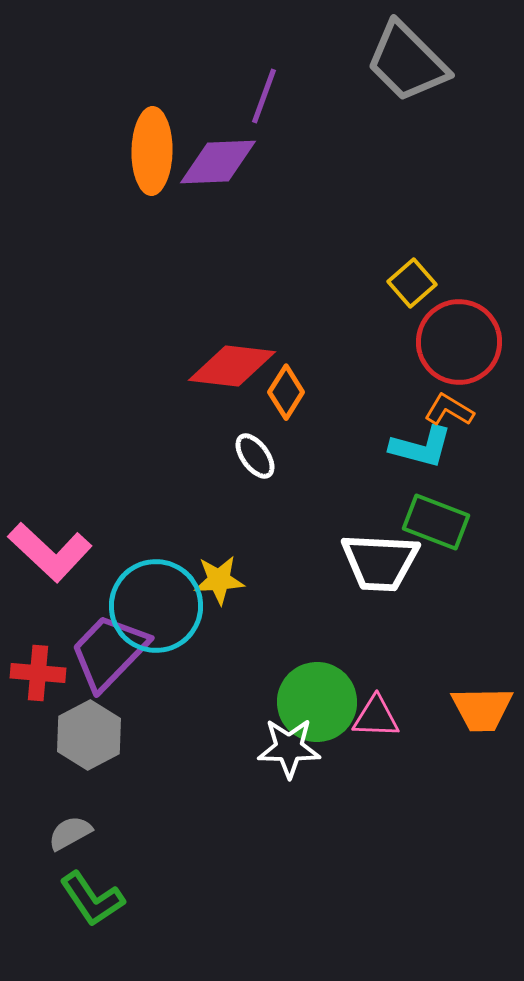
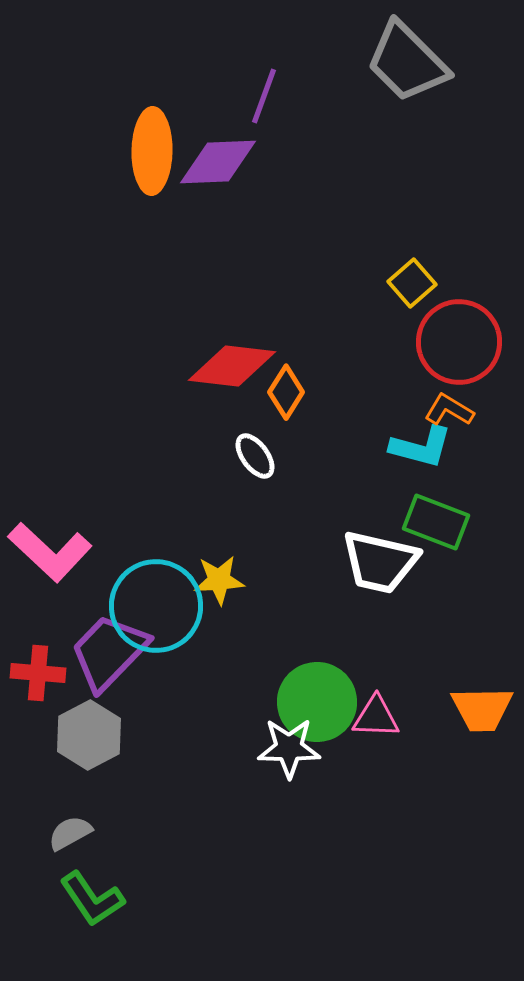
white trapezoid: rotated 10 degrees clockwise
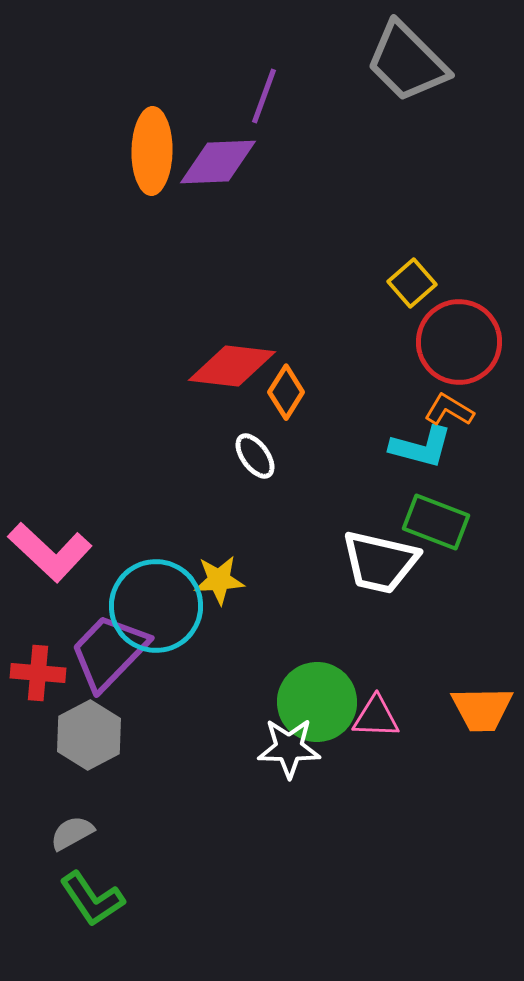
gray semicircle: moved 2 px right
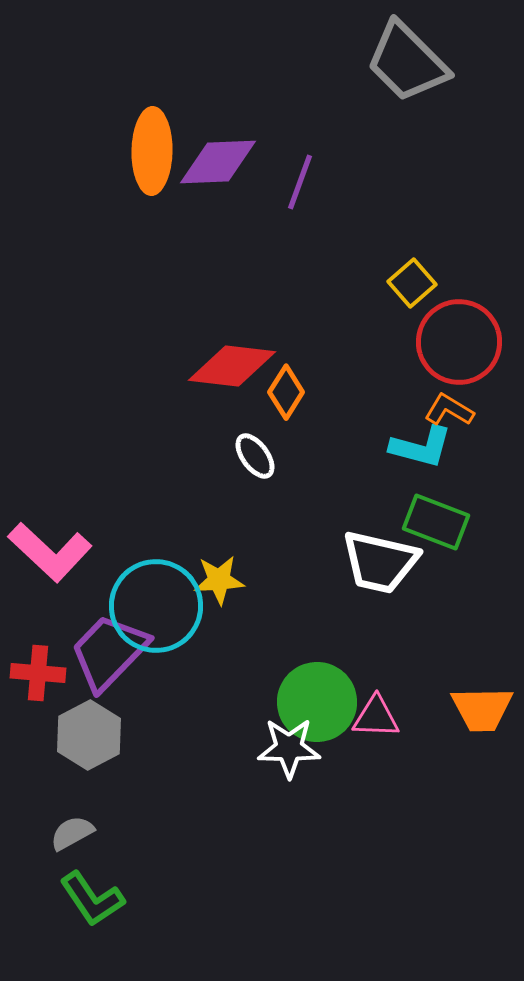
purple line: moved 36 px right, 86 px down
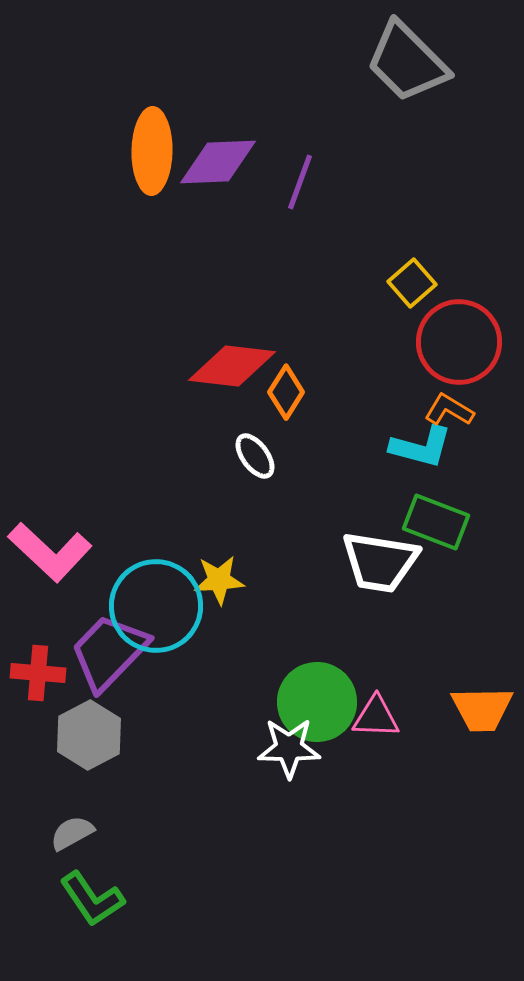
white trapezoid: rotated 4 degrees counterclockwise
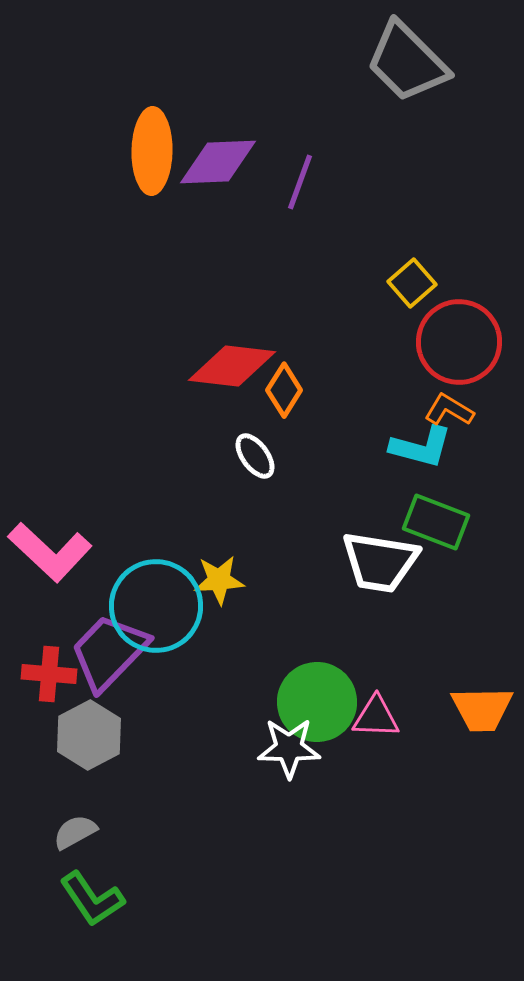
orange diamond: moved 2 px left, 2 px up
red cross: moved 11 px right, 1 px down
gray semicircle: moved 3 px right, 1 px up
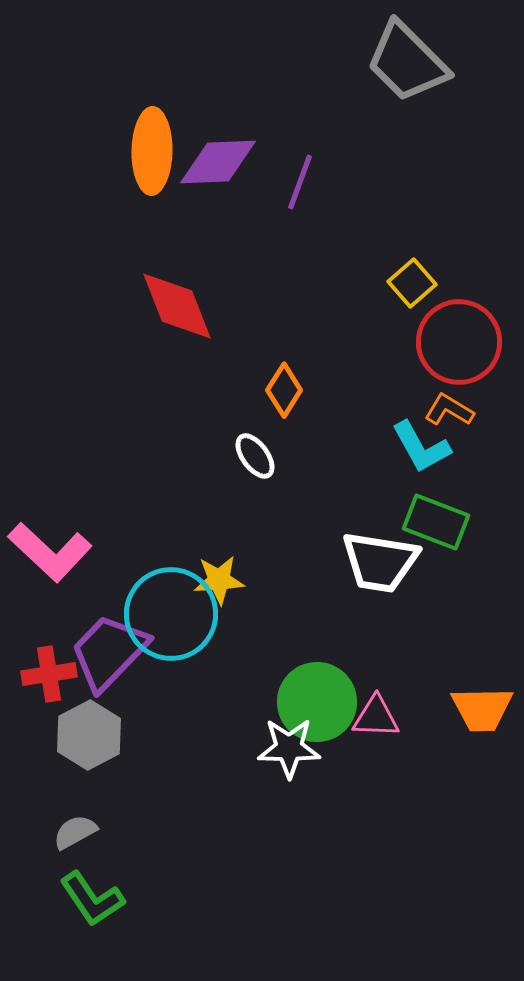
red diamond: moved 55 px left, 60 px up; rotated 62 degrees clockwise
cyan L-shape: rotated 46 degrees clockwise
cyan circle: moved 15 px right, 8 px down
red cross: rotated 14 degrees counterclockwise
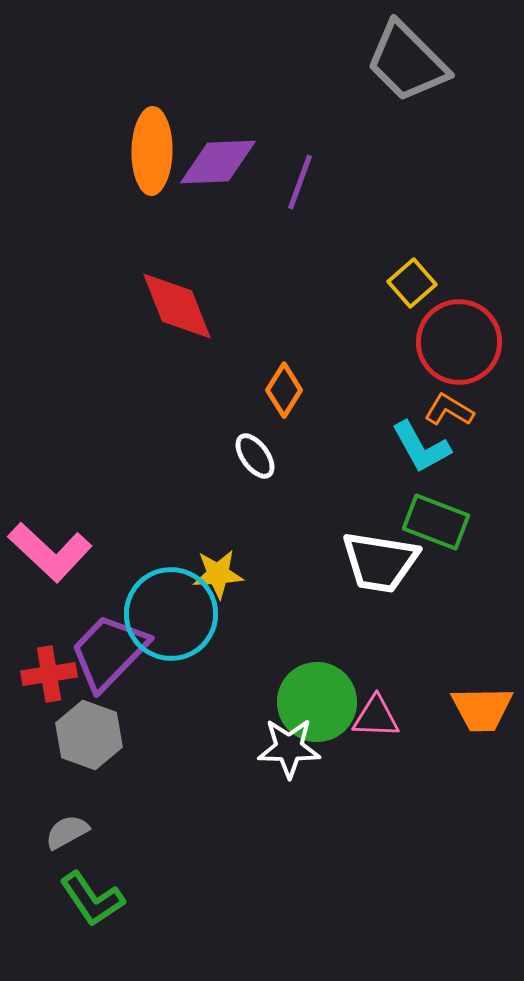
yellow star: moved 1 px left, 6 px up
gray hexagon: rotated 12 degrees counterclockwise
gray semicircle: moved 8 px left
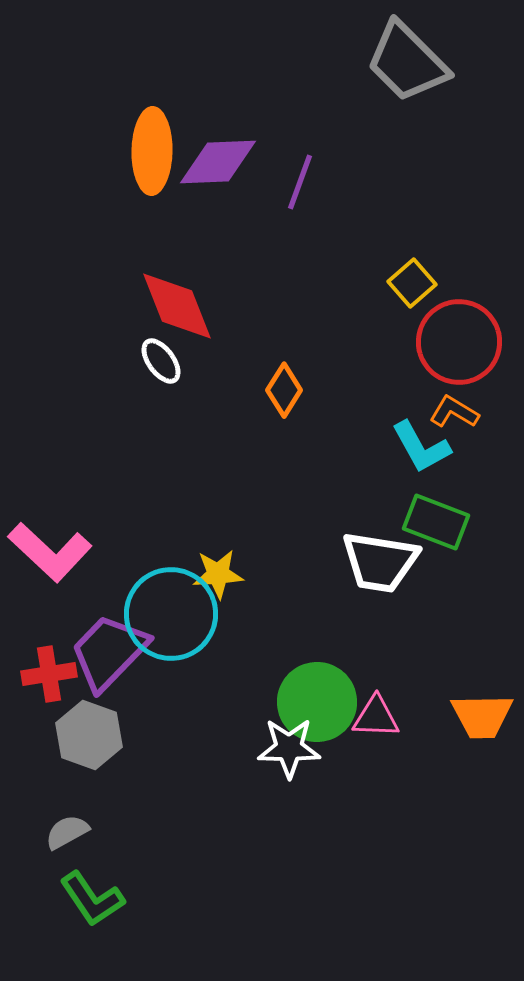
orange L-shape: moved 5 px right, 2 px down
white ellipse: moved 94 px left, 95 px up
orange trapezoid: moved 7 px down
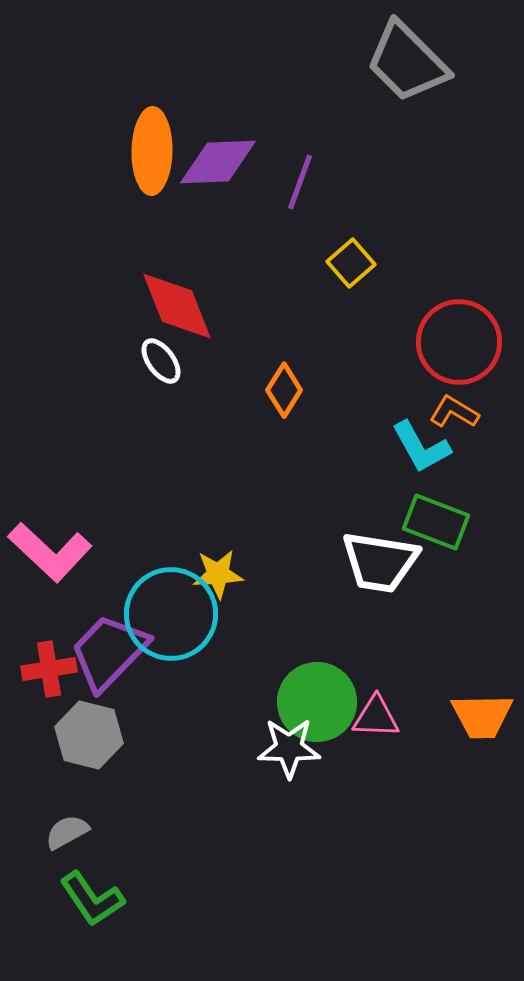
yellow square: moved 61 px left, 20 px up
red cross: moved 5 px up
gray hexagon: rotated 6 degrees counterclockwise
